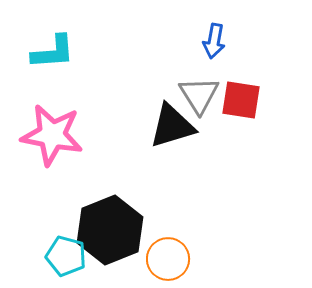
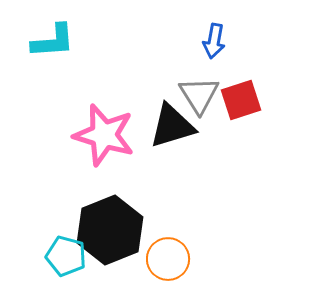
cyan L-shape: moved 11 px up
red square: rotated 27 degrees counterclockwise
pink star: moved 52 px right; rotated 6 degrees clockwise
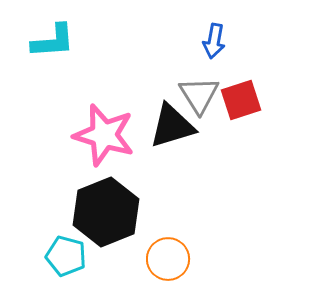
black hexagon: moved 4 px left, 18 px up
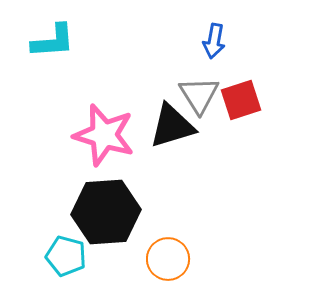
black hexagon: rotated 18 degrees clockwise
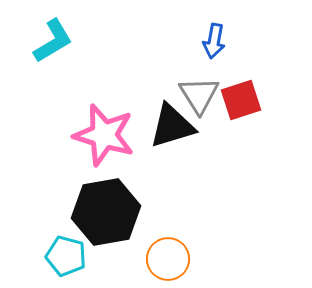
cyan L-shape: rotated 27 degrees counterclockwise
black hexagon: rotated 6 degrees counterclockwise
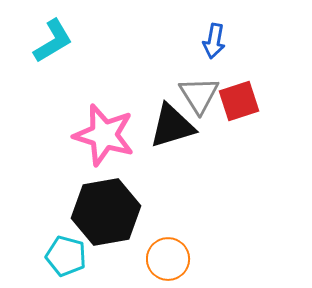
red square: moved 2 px left, 1 px down
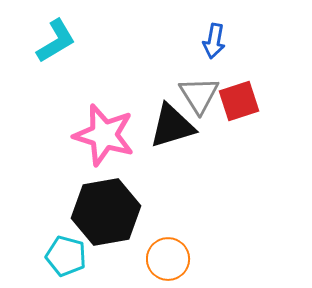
cyan L-shape: moved 3 px right
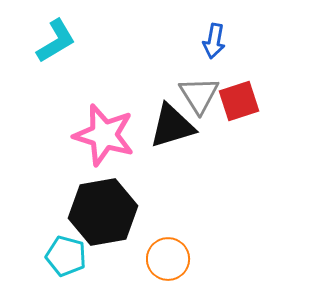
black hexagon: moved 3 px left
